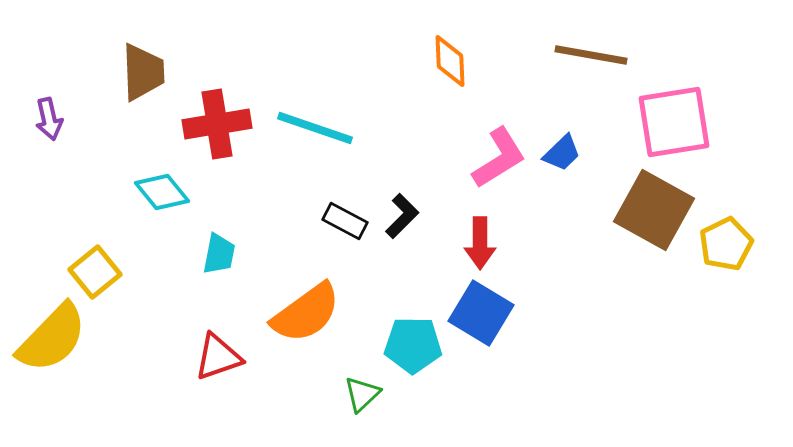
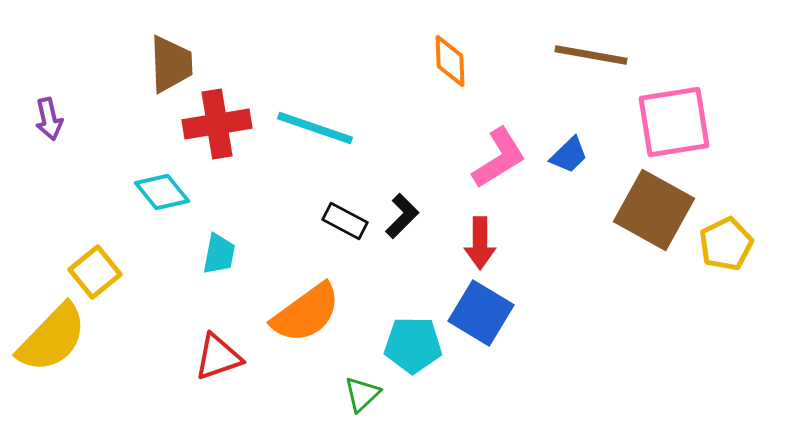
brown trapezoid: moved 28 px right, 8 px up
blue trapezoid: moved 7 px right, 2 px down
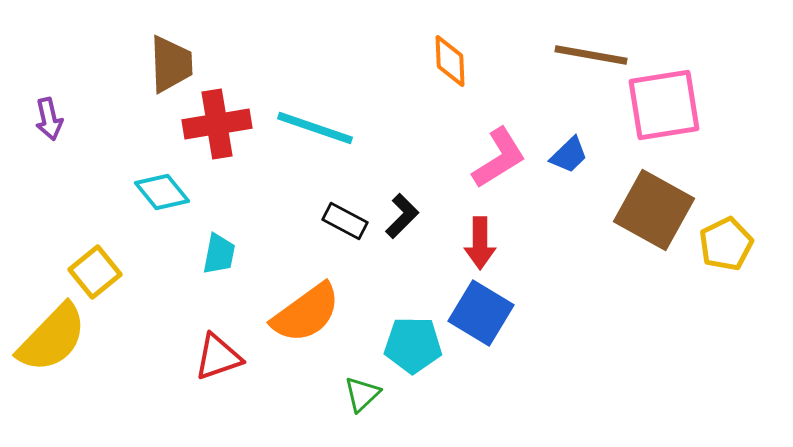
pink square: moved 10 px left, 17 px up
